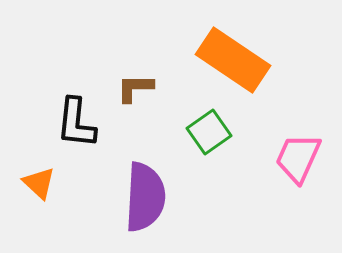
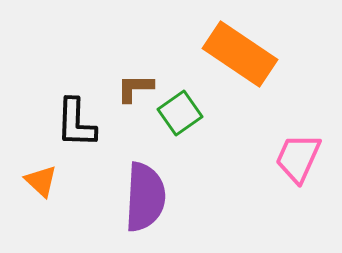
orange rectangle: moved 7 px right, 6 px up
black L-shape: rotated 4 degrees counterclockwise
green square: moved 29 px left, 19 px up
orange triangle: moved 2 px right, 2 px up
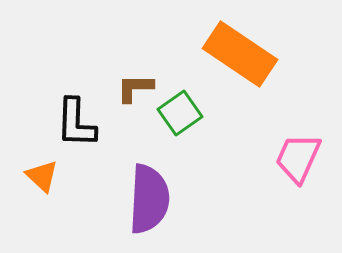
orange triangle: moved 1 px right, 5 px up
purple semicircle: moved 4 px right, 2 px down
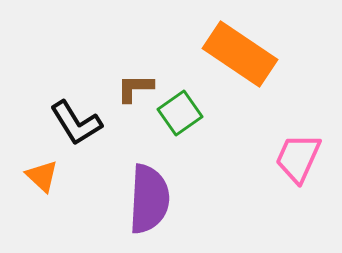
black L-shape: rotated 34 degrees counterclockwise
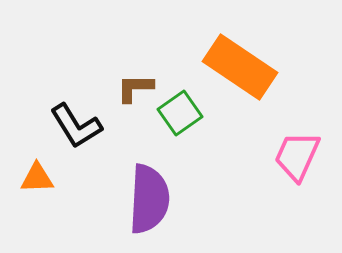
orange rectangle: moved 13 px down
black L-shape: moved 3 px down
pink trapezoid: moved 1 px left, 2 px up
orange triangle: moved 5 px left, 2 px down; rotated 45 degrees counterclockwise
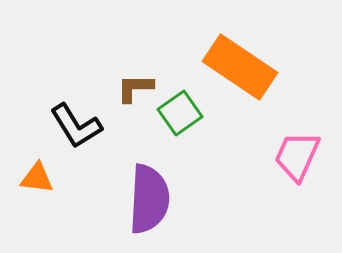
orange triangle: rotated 9 degrees clockwise
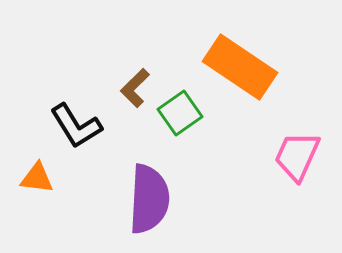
brown L-shape: rotated 45 degrees counterclockwise
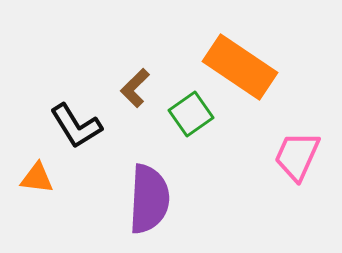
green square: moved 11 px right, 1 px down
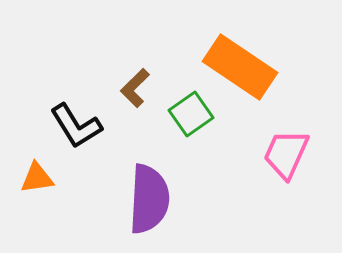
pink trapezoid: moved 11 px left, 2 px up
orange triangle: rotated 15 degrees counterclockwise
